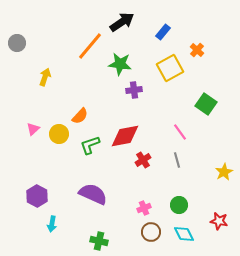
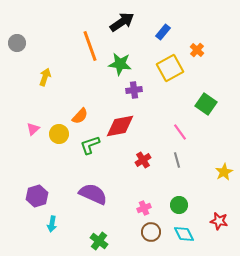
orange line: rotated 60 degrees counterclockwise
red diamond: moved 5 px left, 10 px up
purple hexagon: rotated 15 degrees clockwise
green cross: rotated 24 degrees clockwise
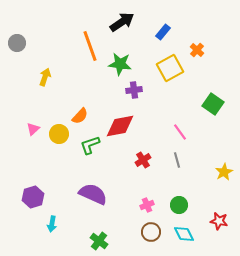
green square: moved 7 px right
purple hexagon: moved 4 px left, 1 px down
pink cross: moved 3 px right, 3 px up
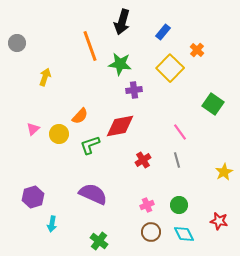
black arrow: rotated 140 degrees clockwise
yellow square: rotated 16 degrees counterclockwise
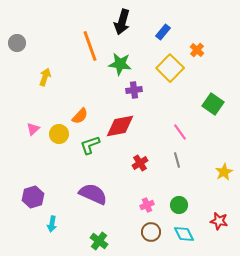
red cross: moved 3 px left, 3 px down
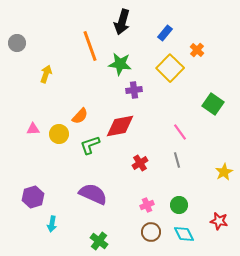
blue rectangle: moved 2 px right, 1 px down
yellow arrow: moved 1 px right, 3 px up
pink triangle: rotated 40 degrees clockwise
